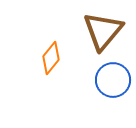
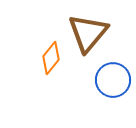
brown triangle: moved 15 px left, 2 px down
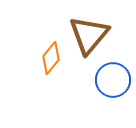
brown triangle: moved 1 px right, 2 px down
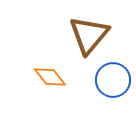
orange diamond: moved 1 px left, 19 px down; rotated 76 degrees counterclockwise
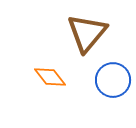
brown triangle: moved 2 px left, 2 px up
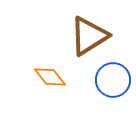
brown triangle: moved 2 px right, 3 px down; rotated 18 degrees clockwise
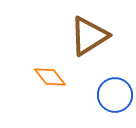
blue circle: moved 2 px right, 15 px down
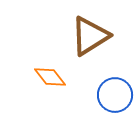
brown triangle: moved 1 px right
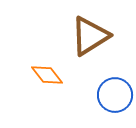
orange diamond: moved 3 px left, 2 px up
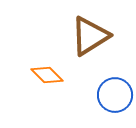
orange diamond: rotated 8 degrees counterclockwise
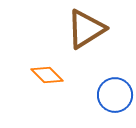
brown triangle: moved 4 px left, 7 px up
